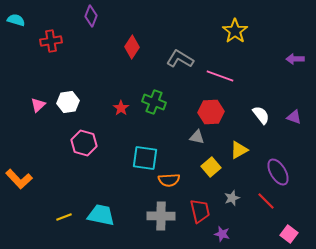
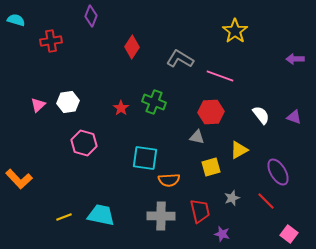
yellow square: rotated 24 degrees clockwise
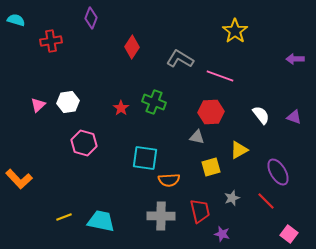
purple diamond: moved 2 px down
cyan trapezoid: moved 6 px down
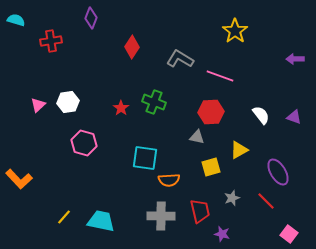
yellow line: rotated 28 degrees counterclockwise
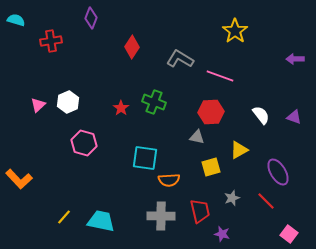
white hexagon: rotated 15 degrees counterclockwise
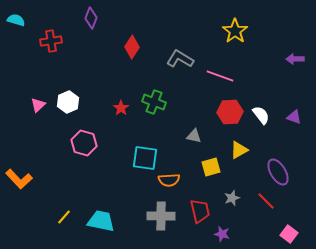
red hexagon: moved 19 px right
gray triangle: moved 3 px left, 1 px up
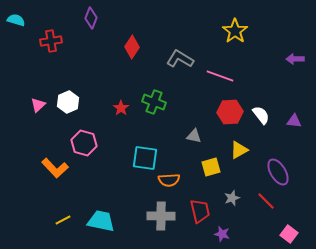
purple triangle: moved 4 px down; rotated 14 degrees counterclockwise
orange L-shape: moved 36 px right, 11 px up
yellow line: moved 1 px left, 3 px down; rotated 21 degrees clockwise
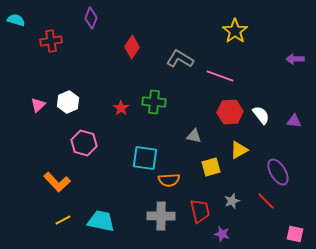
green cross: rotated 15 degrees counterclockwise
orange L-shape: moved 2 px right, 14 px down
gray star: moved 3 px down
pink square: moved 6 px right; rotated 24 degrees counterclockwise
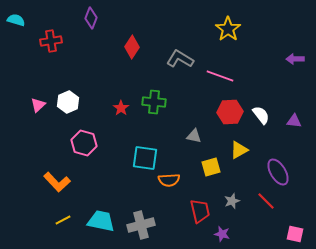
yellow star: moved 7 px left, 2 px up
gray cross: moved 20 px left, 9 px down; rotated 16 degrees counterclockwise
